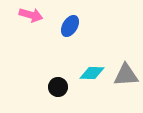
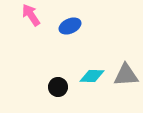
pink arrow: rotated 140 degrees counterclockwise
blue ellipse: rotated 35 degrees clockwise
cyan diamond: moved 3 px down
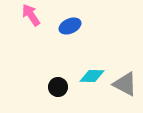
gray triangle: moved 1 px left, 9 px down; rotated 32 degrees clockwise
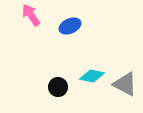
cyan diamond: rotated 10 degrees clockwise
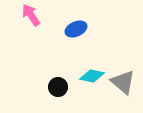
blue ellipse: moved 6 px right, 3 px down
gray triangle: moved 2 px left, 2 px up; rotated 12 degrees clockwise
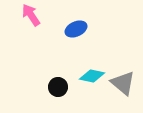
gray triangle: moved 1 px down
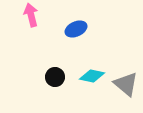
pink arrow: rotated 20 degrees clockwise
gray triangle: moved 3 px right, 1 px down
black circle: moved 3 px left, 10 px up
